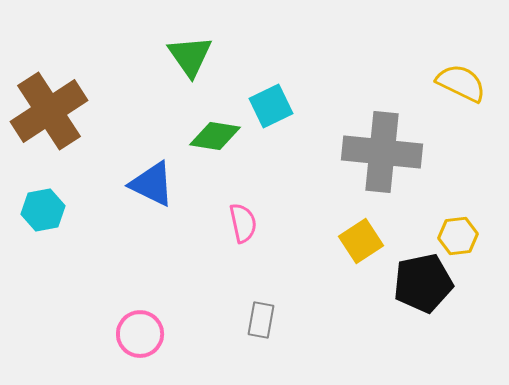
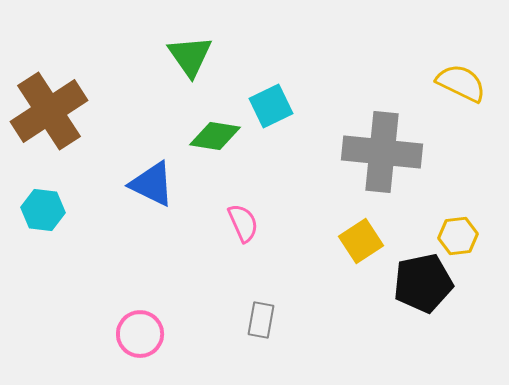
cyan hexagon: rotated 18 degrees clockwise
pink semicircle: rotated 12 degrees counterclockwise
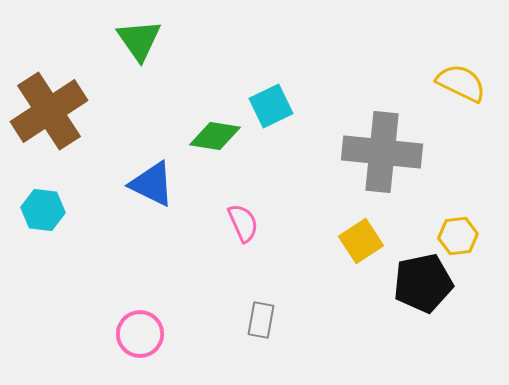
green triangle: moved 51 px left, 16 px up
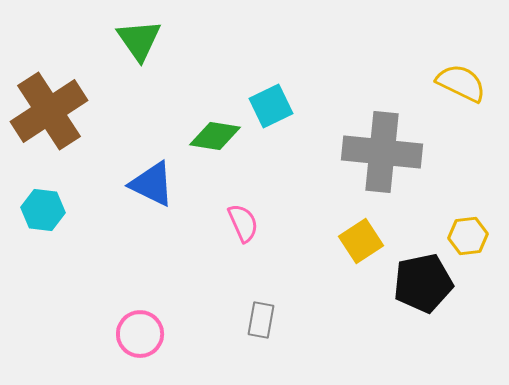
yellow hexagon: moved 10 px right
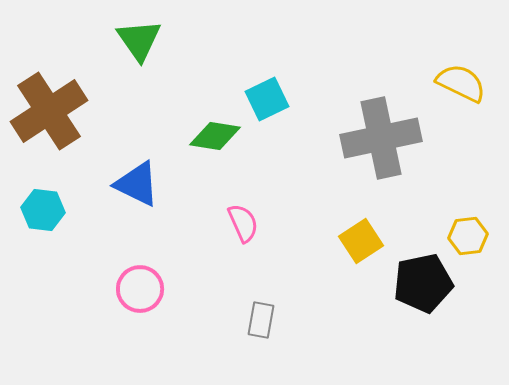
cyan square: moved 4 px left, 7 px up
gray cross: moved 1 px left, 14 px up; rotated 18 degrees counterclockwise
blue triangle: moved 15 px left
pink circle: moved 45 px up
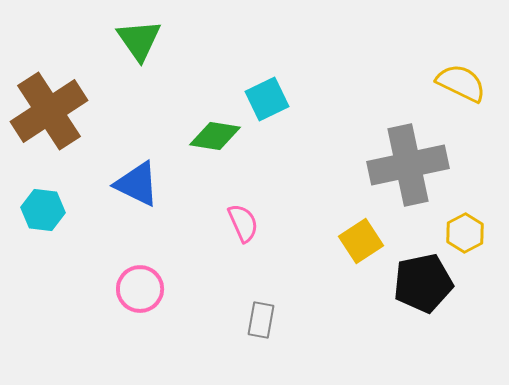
gray cross: moved 27 px right, 27 px down
yellow hexagon: moved 3 px left, 3 px up; rotated 21 degrees counterclockwise
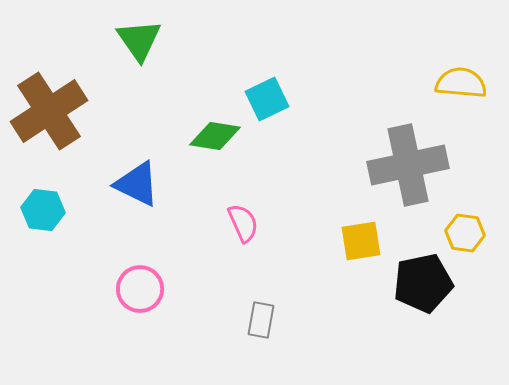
yellow semicircle: rotated 21 degrees counterclockwise
yellow hexagon: rotated 24 degrees counterclockwise
yellow square: rotated 24 degrees clockwise
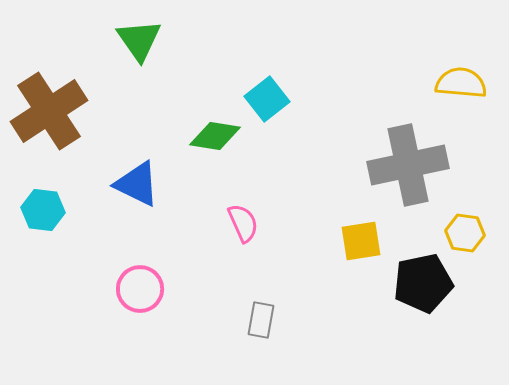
cyan square: rotated 12 degrees counterclockwise
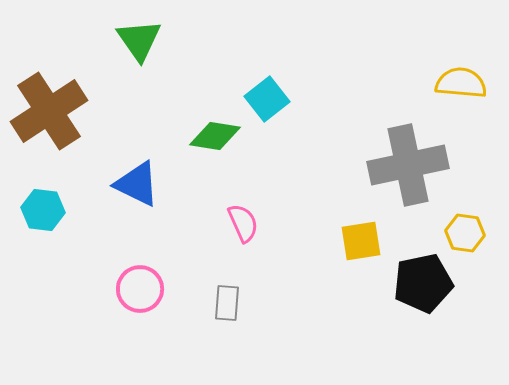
gray rectangle: moved 34 px left, 17 px up; rotated 6 degrees counterclockwise
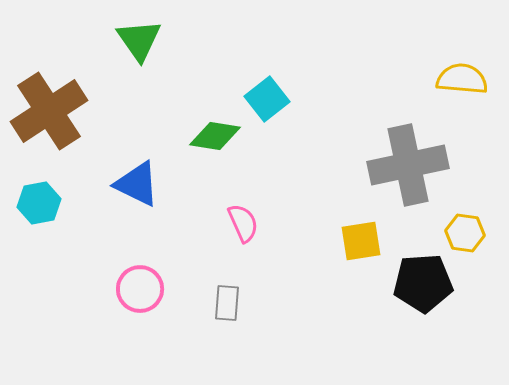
yellow semicircle: moved 1 px right, 4 px up
cyan hexagon: moved 4 px left, 7 px up; rotated 18 degrees counterclockwise
black pentagon: rotated 8 degrees clockwise
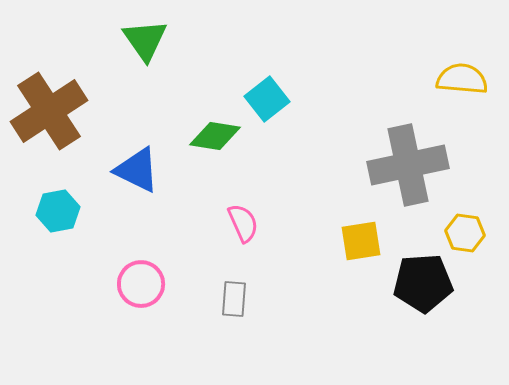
green triangle: moved 6 px right
blue triangle: moved 14 px up
cyan hexagon: moved 19 px right, 8 px down
pink circle: moved 1 px right, 5 px up
gray rectangle: moved 7 px right, 4 px up
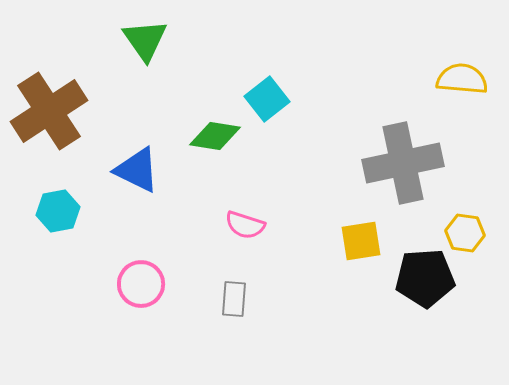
gray cross: moved 5 px left, 2 px up
pink semicircle: moved 2 px right, 2 px down; rotated 132 degrees clockwise
black pentagon: moved 2 px right, 5 px up
